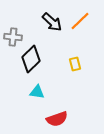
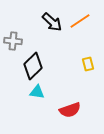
orange line: rotated 10 degrees clockwise
gray cross: moved 4 px down
black diamond: moved 2 px right, 7 px down
yellow rectangle: moved 13 px right
red semicircle: moved 13 px right, 9 px up
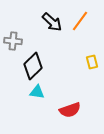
orange line: rotated 20 degrees counterclockwise
yellow rectangle: moved 4 px right, 2 px up
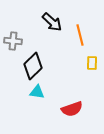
orange line: moved 14 px down; rotated 50 degrees counterclockwise
yellow rectangle: moved 1 px down; rotated 16 degrees clockwise
red semicircle: moved 2 px right, 1 px up
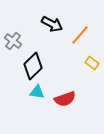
black arrow: moved 2 px down; rotated 15 degrees counterclockwise
orange line: rotated 55 degrees clockwise
gray cross: rotated 30 degrees clockwise
yellow rectangle: rotated 56 degrees counterclockwise
red semicircle: moved 7 px left, 10 px up
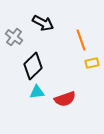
black arrow: moved 9 px left, 1 px up
orange line: moved 1 px right, 5 px down; rotated 60 degrees counterclockwise
gray cross: moved 1 px right, 4 px up
yellow rectangle: rotated 48 degrees counterclockwise
cyan triangle: rotated 14 degrees counterclockwise
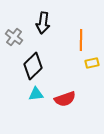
black arrow: rotated 70 degrees clockwise
orange line: rotated 20 degrees clockwise
cyan triangle: moved 1 px left, 2 px down
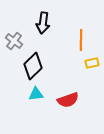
gray cross: moved 4 px down
red semicircle: moved 3 px right, 1 px down
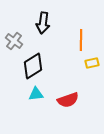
black diamond: rotated 12 degrees clockwise
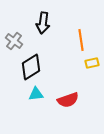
orange line: rotated 10 degrees counterclockwise
black diamond: moved 2 px left, 1 px down
